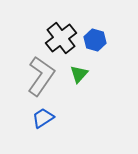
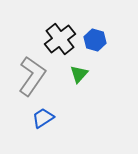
black cross: moved 1 px left, 1 px down
gray L-shape: moved 9 px left
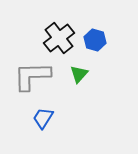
black cross: moved 1 px left, 1 px up
gray L-shape: rotated 126 degrees counterclockwise
blue trapezoid: rotated 25 degrees counterclockwise
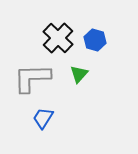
black cross: moved 1 px left; rotated 8 degrees counterclockwise
gray L-shape: moved 2 px down
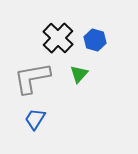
gray L-shape: rotated 9 degrees counterclockwise
blue trapezoid: moved 8 px left, 1 px down
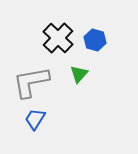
gray L-shape: moved 1 px left, 4 px down
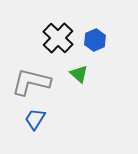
blue hexagon: rotated 20 degrees clockwise
green triangle: rotated 30 degrees counterclockwise
gray L-shape: rotated 24 degrees clockwise
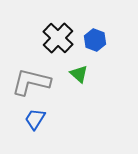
blue hexagon: rotated 15 degrees counterclockwise
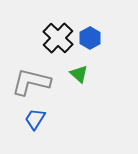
blue hexagon: moved 5 px left, 2 px up; rotated 10 degrees clockwise
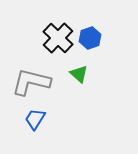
blue hexagon: rotated 10 degrees clockwise
